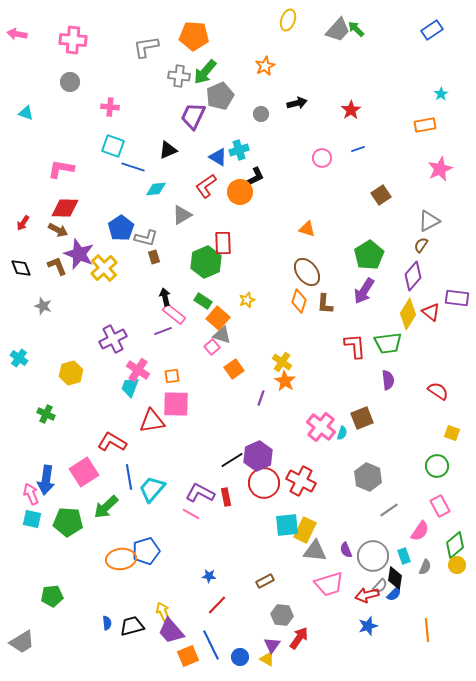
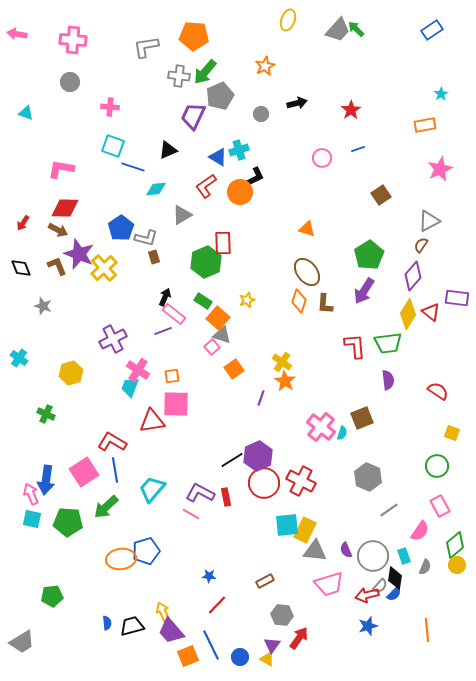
black arrow at (165, 297): rotated 36 degrees clockwise
blue line at (129, 477): moved 14 px left, 7 px up
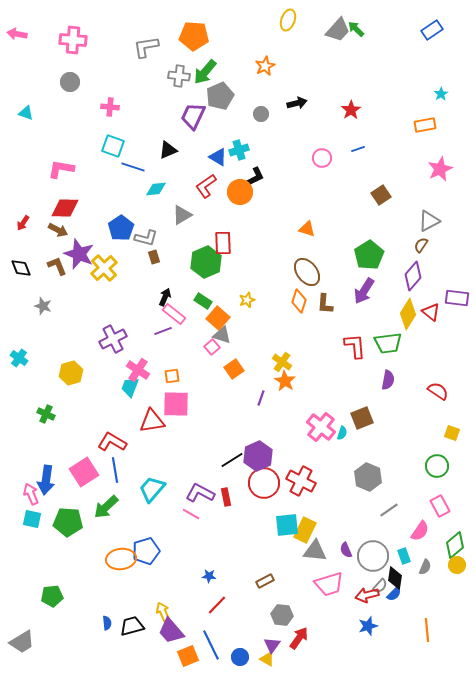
purple semicircle at (388, 380): rotated 18 degrees clockwise
